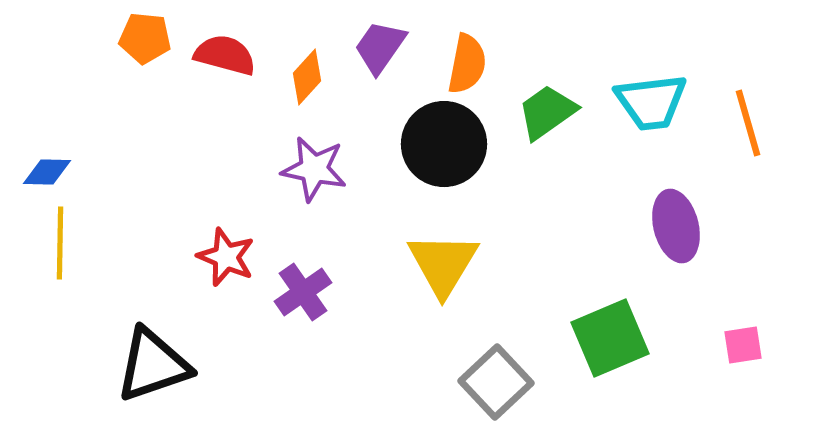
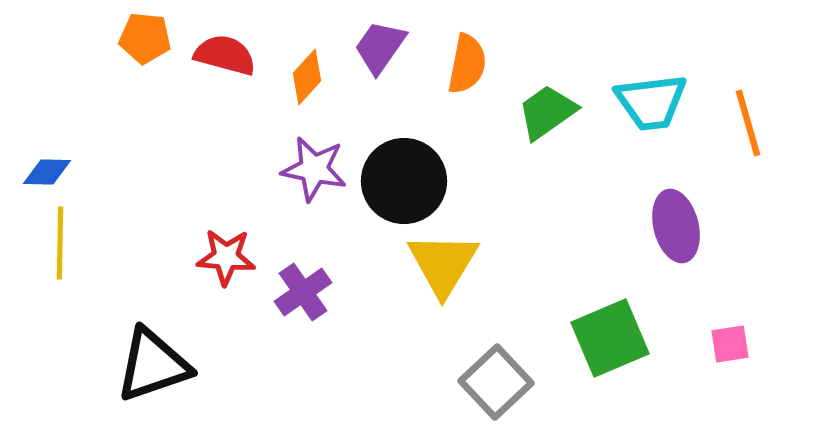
black circle: moved 40 px left, 37 px down
red star: rotated 18 degrees counterclockwise
pink square: moved 13 px left, 1 px up
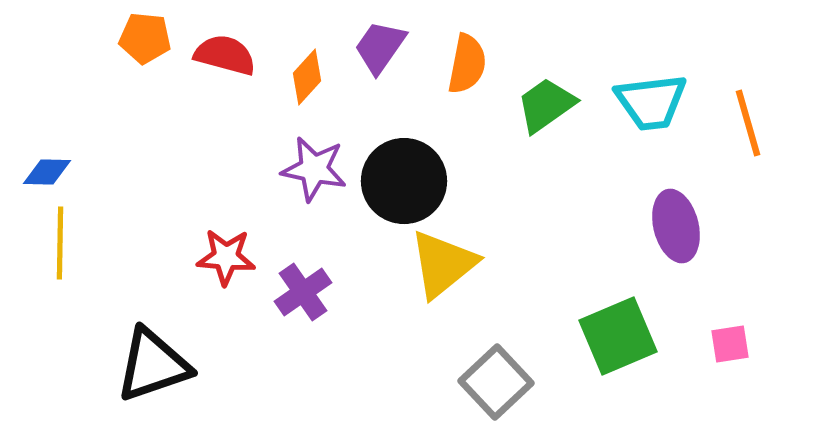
green trapezoid: moved 1 px left, 7 px up
yellow triangle: rotated 20 degrees clockwise
green square: moved 8 px right, 2 px up
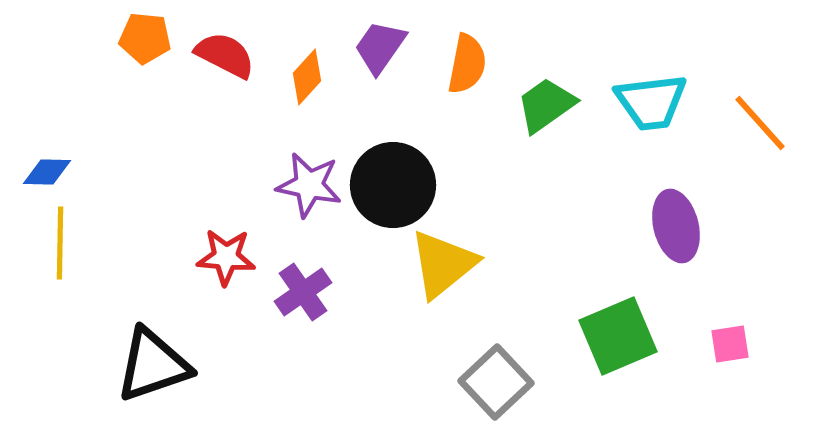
red semicircle: rotated 12 degrees clockwise
orange line: moved 12 px right; rotated 26 degrees counterclockwise
purple star: moved 5 px left, 16 px down
black circle: moved 11 px left, 4 px down
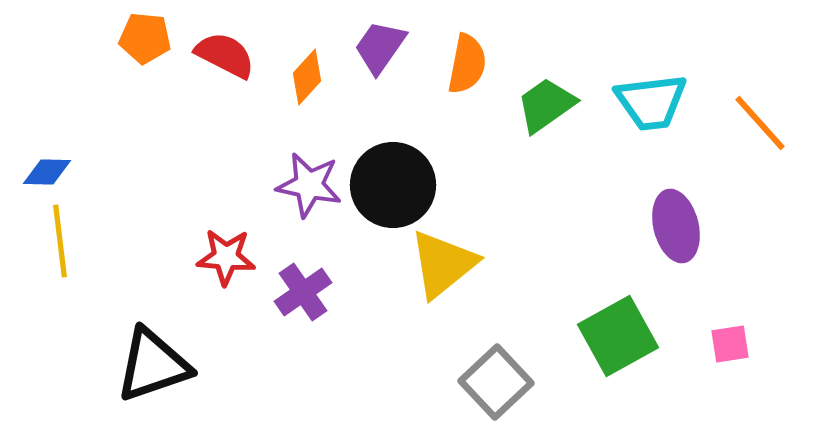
yellow line: moved 2 px up; rotated 8 degrees counterclockwise
green square: rotated 6 degrees counterclockwise
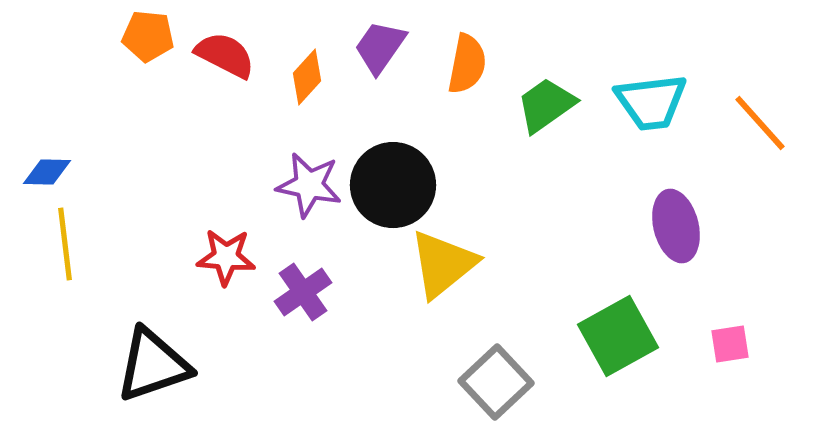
orange pentagon: moved 3 px right, 2 px up
yellow line: moved 5 px right, 3 px down
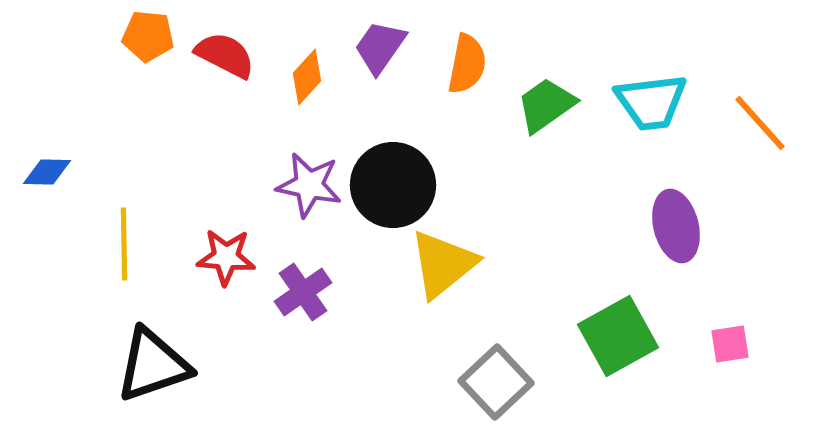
yellow line: moved 59 px right; rotated 6 degrees clockwise
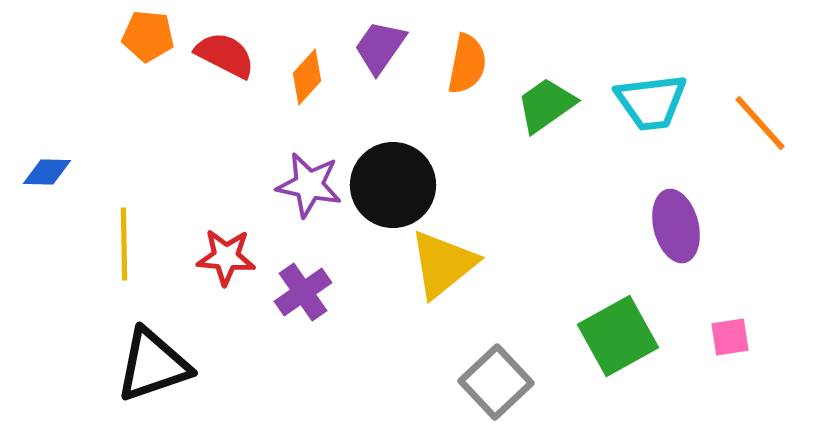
pink square: moved 7 px up
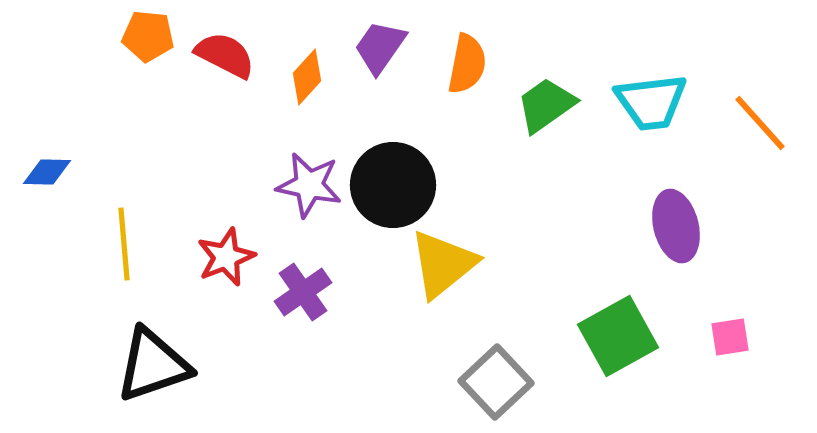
yellow line: rotated 4 degrees counterclockwise
red star: rotated 26 degrees counterclockwise
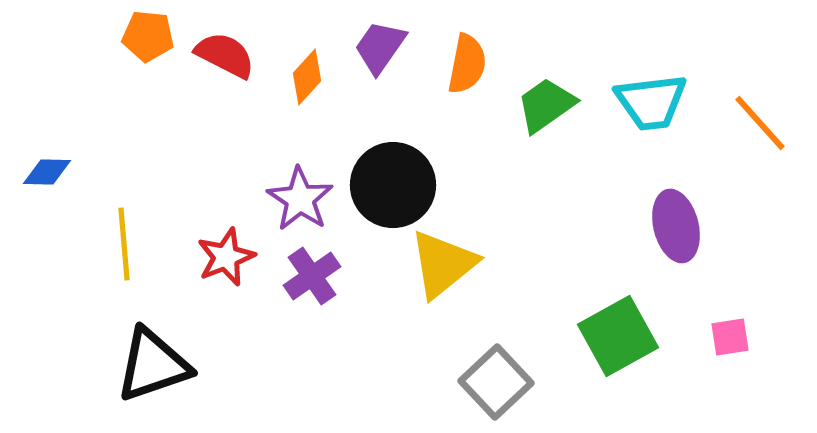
purple star: moved 9 px left, 14 px down; rotated 22 degrees clockwise
purple cross: moved 9 px right, 16 px up
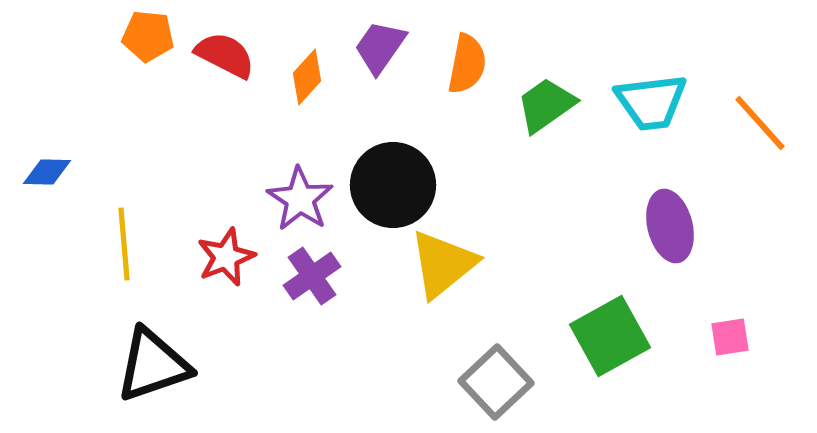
purple ellipse: moved 6 px left
green square: moved 8 px left
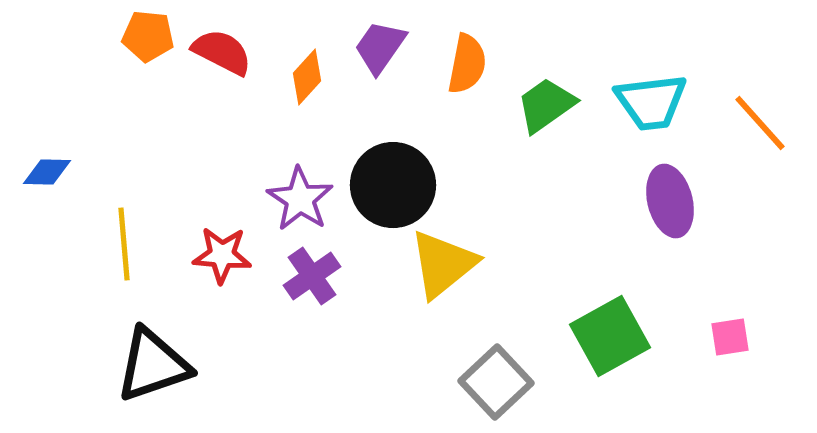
red semicircle: moved 3 px left, 3 px up
purple ellipse: moved 25 px up
red star: moved 4 px left, 2 px up; rotated 26 degrees clockwise
